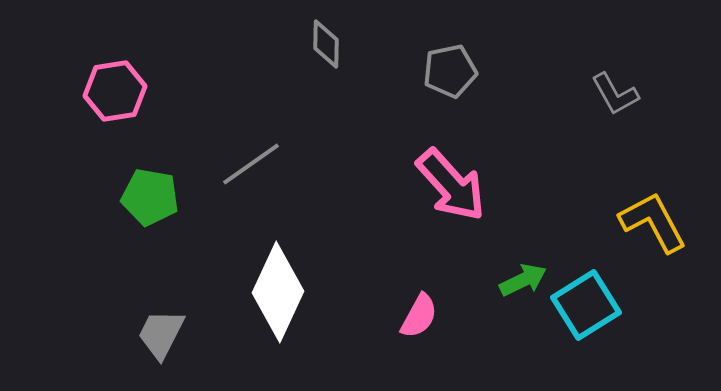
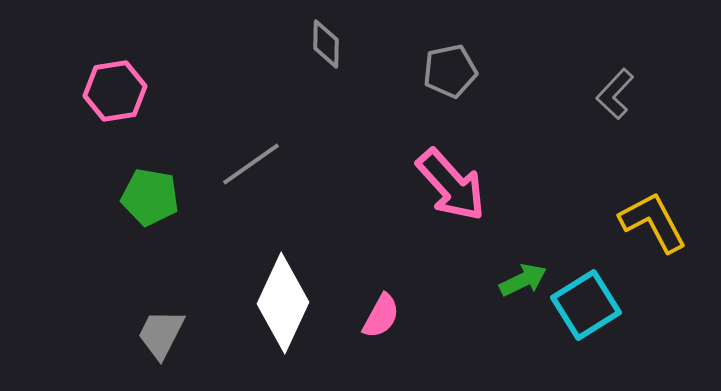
gray L-shape: rotated 72 degrees clockwise
white diamond: moved 5 px right, 11 px down
pink semicircle: moved 38 px left
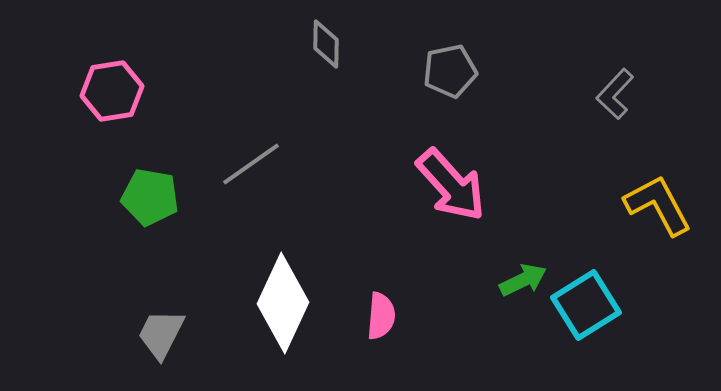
pink hexagon: moved 3 px left
yellow L-shape: moved 5 px right, 17 px up
pink semicircle: rotated 24 degrees counterclockwise
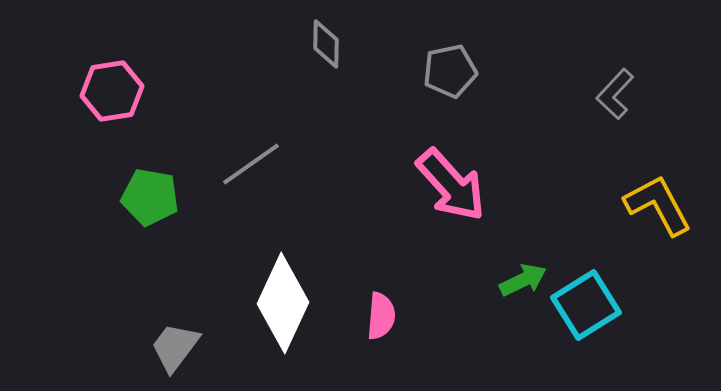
gray trapezoid: moved 14 px right, 13 px down; rotated 10 degrees clockwise
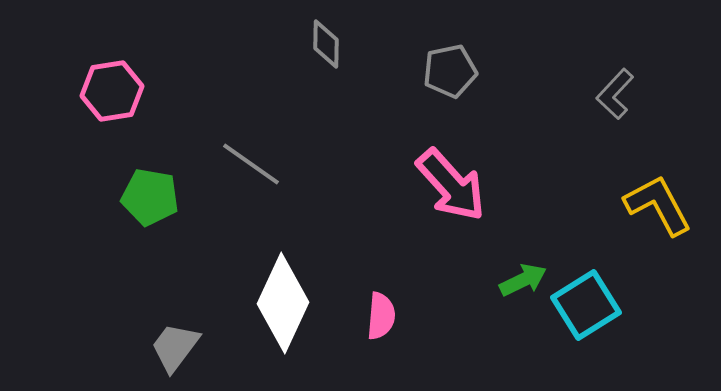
gray line: rotated 70 degrees clockwise
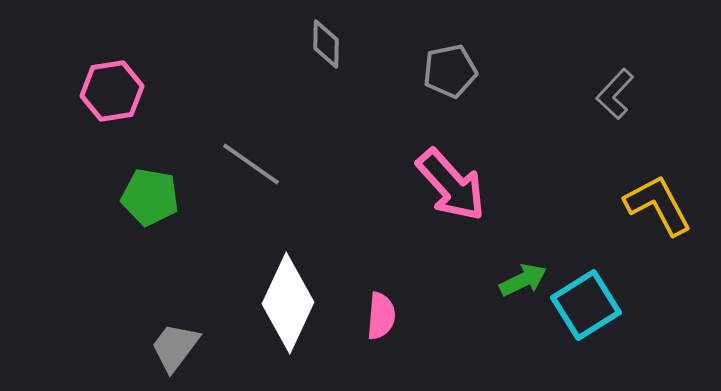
white diamond: moved 5 px right
